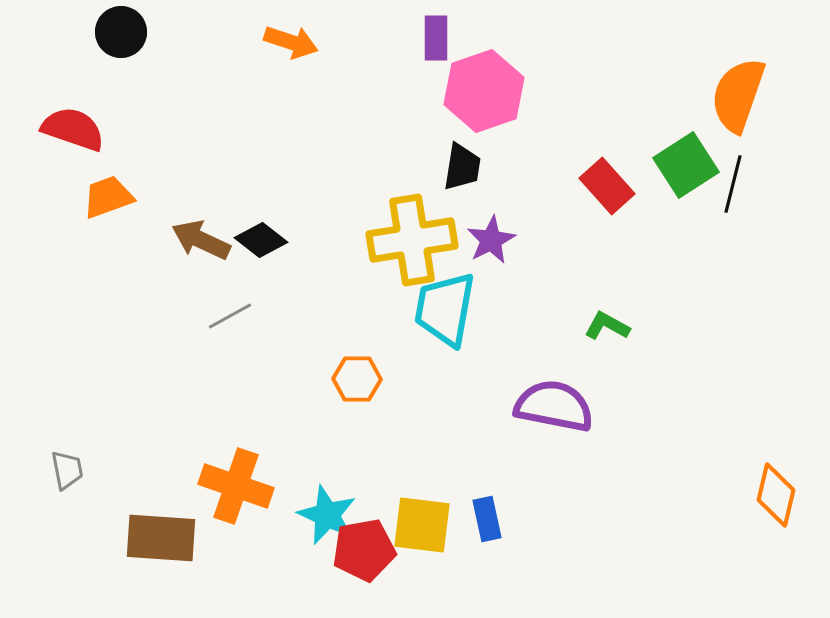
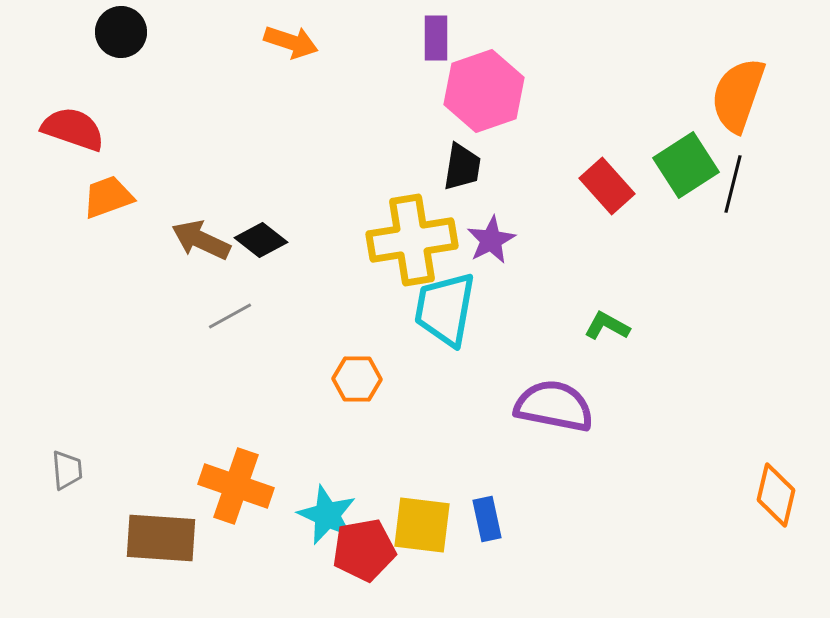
gray trapezoid: rotated 6 degrees clockwise
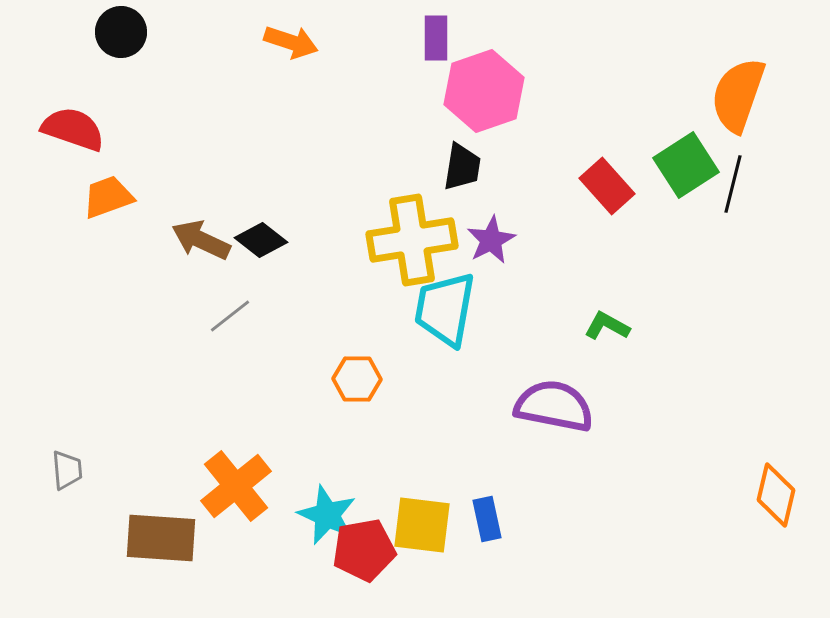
gray line: rotated 9 degrees counterclockwise
orange cross: rotated 32 degrees clockwise
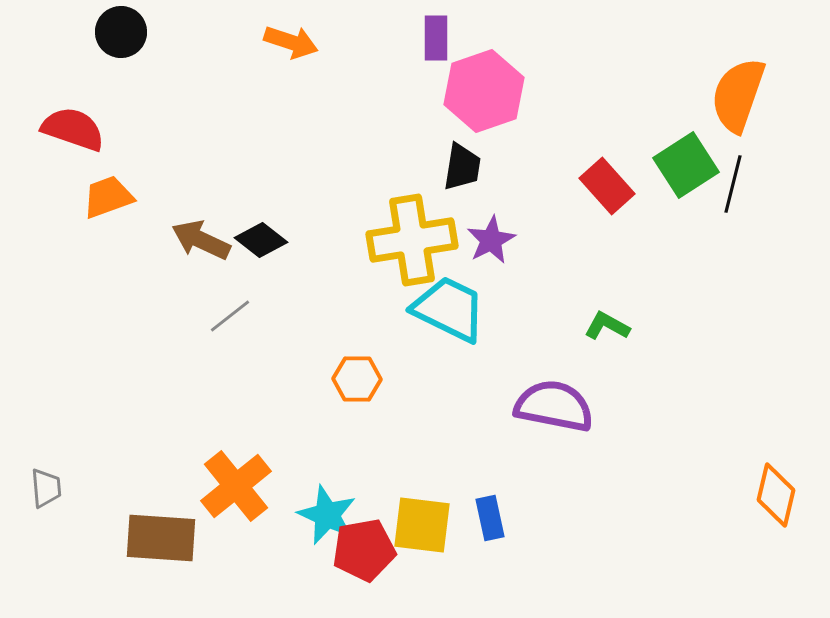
cyan trapezoid: moved 4 px right; rotated 106 degrees clockwise
gray trapezoid: moved 21 px left, 18 px down
blue rectangle: moved 3 px right, 1 px up
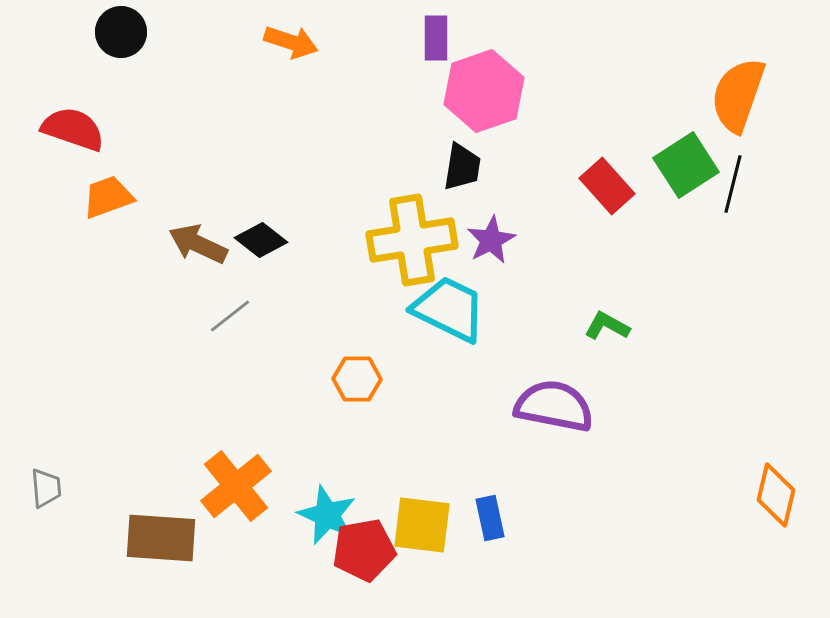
brown arrow: moved 3 px left, 4 px down
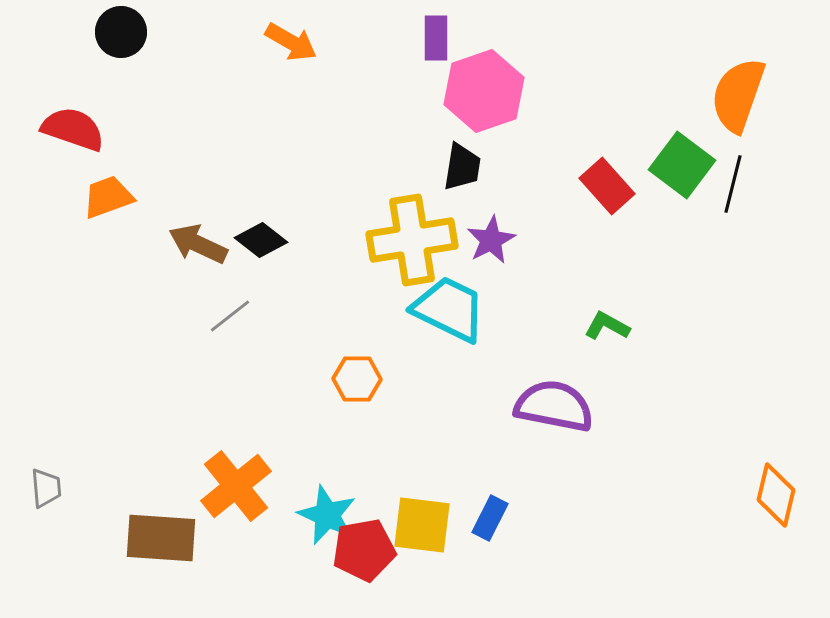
orange arrow: rotated 12 degrees clockwise
green square: moved 4 px left; rotated 20 degrees counterclockwise
blue rectangle: rotated 39 degrees clockwise
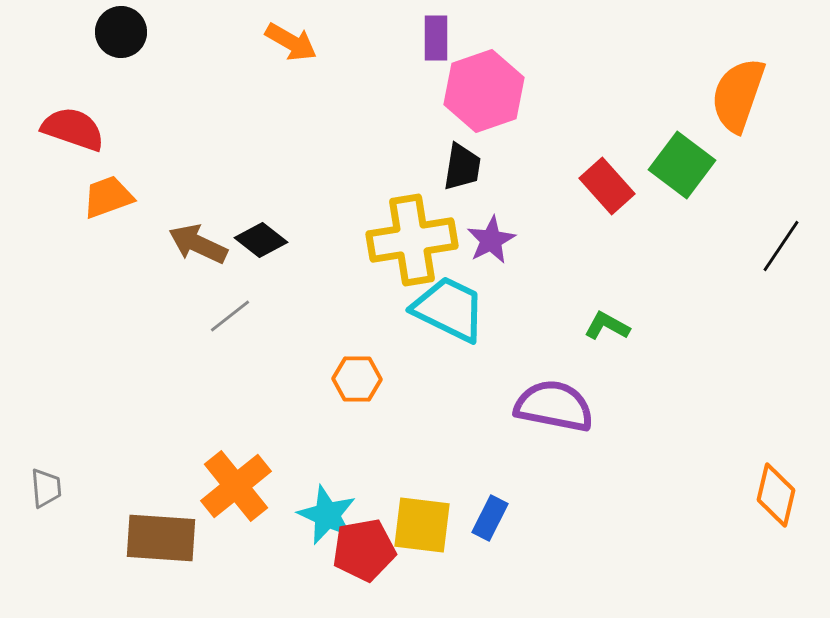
black line: moved 48 px right, 62 px down; rotated 20 degrees clockwise
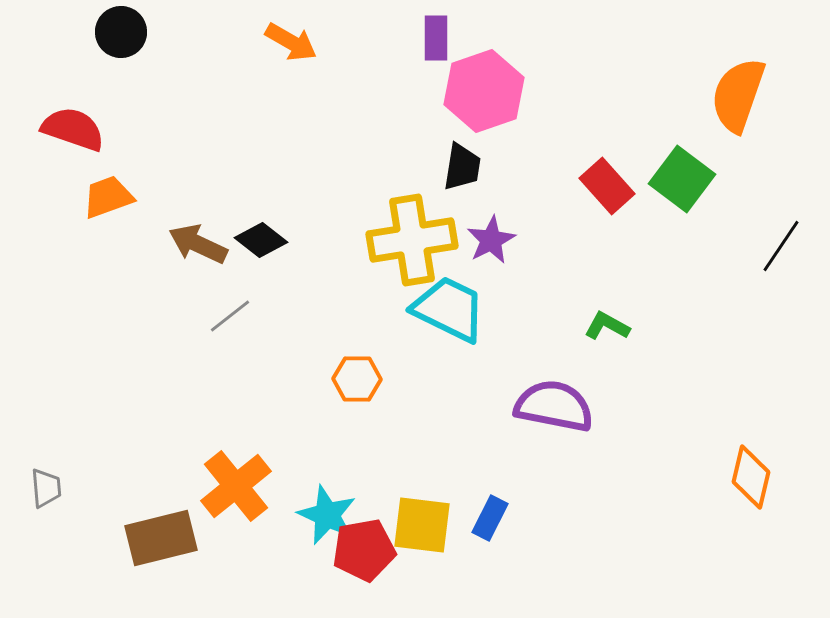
green square: moved 14 px down
orange diamond: moved 25 px left, 18 px up
brown rectangle: rotated 18 degrees counterclockwise
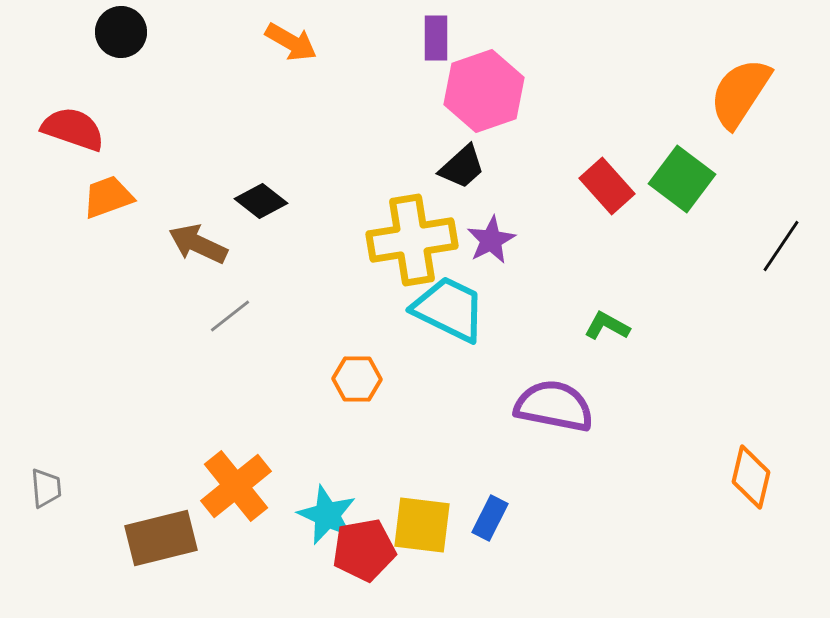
orange semicircle: moved 2 px right, 2 px up; rotated 14 degrees clockwise
black trapezoid: rotated 39 degrees clockwise
black diamond: moved 39 px up
